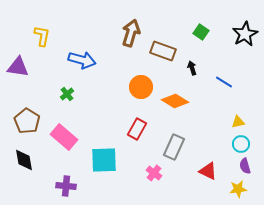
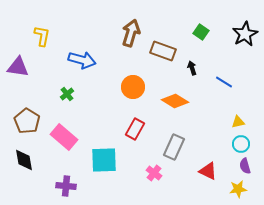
orange circle: moved 8 px left
red rectangle: moved 2 px left
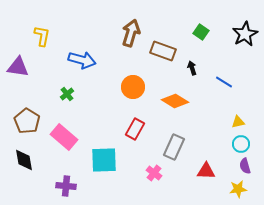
red triangle: moved 2 px left; rotated 24 degrees counterclockwise
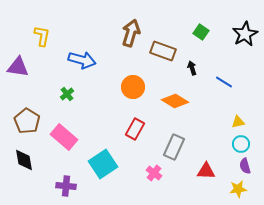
cyan square: moved 1 px left, 4 px down; rotated 32 degrees counterclockwise
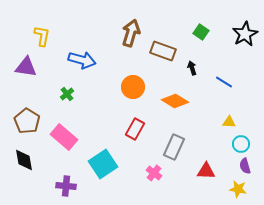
purple triangle: moved 8 px right
yellow triangle: moved 9 px left; rotated 16 degrees clockwise
yellow star: rotated 18 degrees clockwise
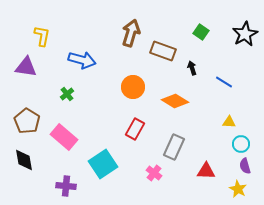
yellow star: rotated 18 degrees clockwise
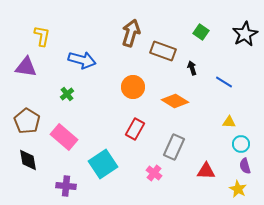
black diamond: moved 4 px right
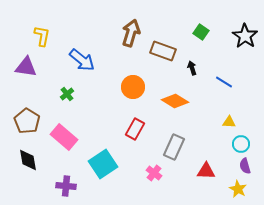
black star: moved 2 px down; rotated 10 degrees counterclockwise
blue arrow: rotated 24 degrees clockwise
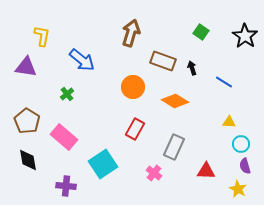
brown rectangle: moved 10 px down
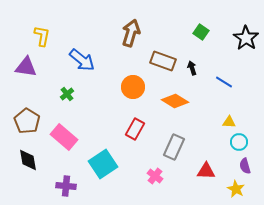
black star: moved 1 px right, 2 px down
cyan circle: moved 2 px left, 2 px up
pink cross: moved 1 px right, 3 px down
yellow star: moved 2 px left
